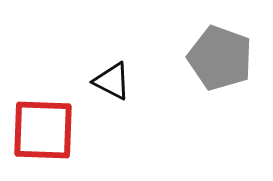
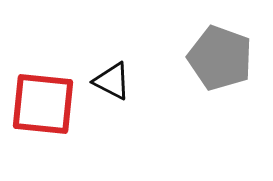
red square: moved 26 px up; rotated 4 degrees clockwise
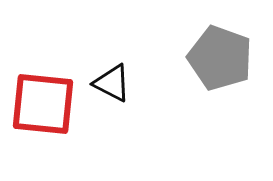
black triangle: moved 2 px down
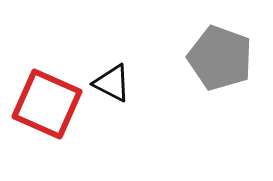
red square: moved 4 px right; rotated 18 degrees clockwise
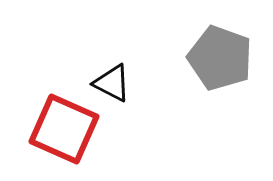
red square: moved 17 px right, 25 px down
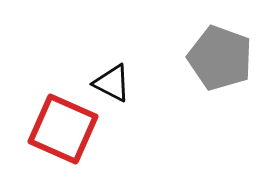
red square: moved 1 px left
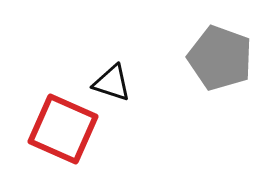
black triangle: rotated 9 degrees counterclockwise
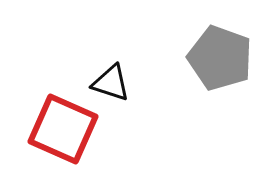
black triangle: moved 1 px left
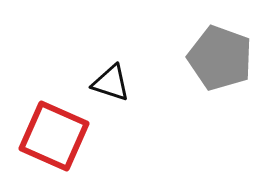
red square: moved 9 px left, 7 px down
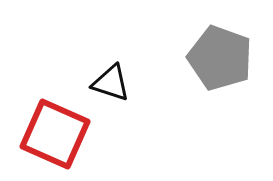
red square: moved 1 px right, 2 px up
